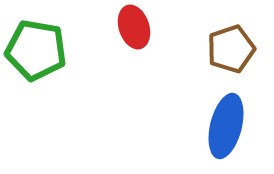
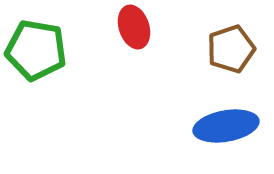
blue ellipse: rotated 66 degrees clockwise
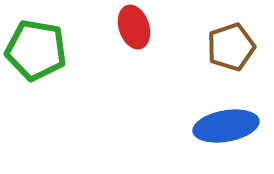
brown pentagon: moved 2 px up
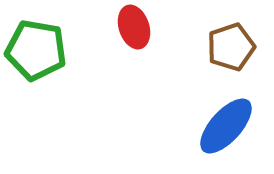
blue ellipse: rotated 38 degrees counterclockwise
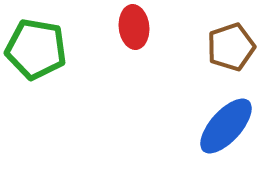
red ellipse: rotated 12 degrees clockwise
green pentagon: moved 1 px up
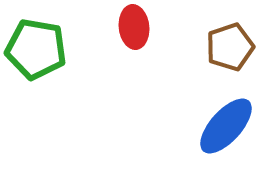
brown pentagon: moved 1 px left
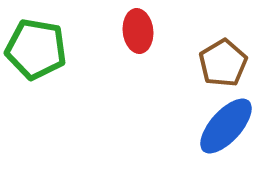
red ellipse: moved 4 px right, 4 px down
brown pentagon: moved 7 px left, 16 px down; rotated 12 degrees counterclockwise
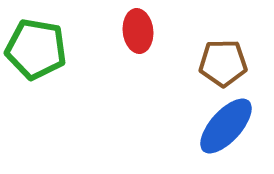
brown pentagon: rotated 30 degrees clockwise
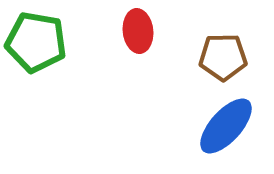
green pentagon: moved 7 px up
brown pentagon: moved 6 px up
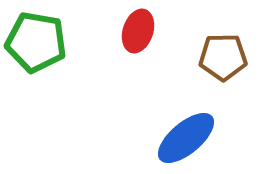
red ellipse: rotated 24 degrees clockwise
blue ellipse: moved 40 px left, 12 px down; rotated 8 degrees clockwise
